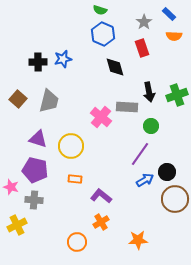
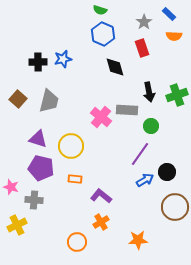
gray rectangle: moved 3 px down
purple pentagon: moved 6 px right, 2 px up
brown circle: moved 8 px down
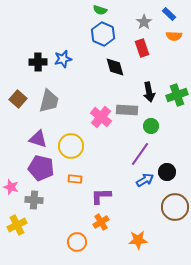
purple L-shape: rotated 40 degrees counterclockwise
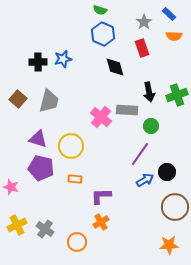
gray cross: moved 11 px right, 29 px down; rotated 30 degrees clockwise
orange star: moved 31 px right, 5 px down
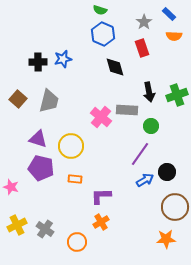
orange star: moved 3 px left, 6 px up
